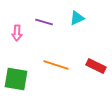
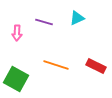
green square: rotated 20 degrees clockwise
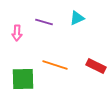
orange line: moved 1 px left
green square: moved 7 px right; rotated 30 degrees counterclockwise
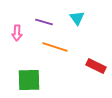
cyan triangle: rotated 42 degrees counterclockwise
orange line: moved 18 px up
green square: moved 6 px right, 1 px down
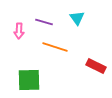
pink arrow: moved 2 px right, 2 px up
